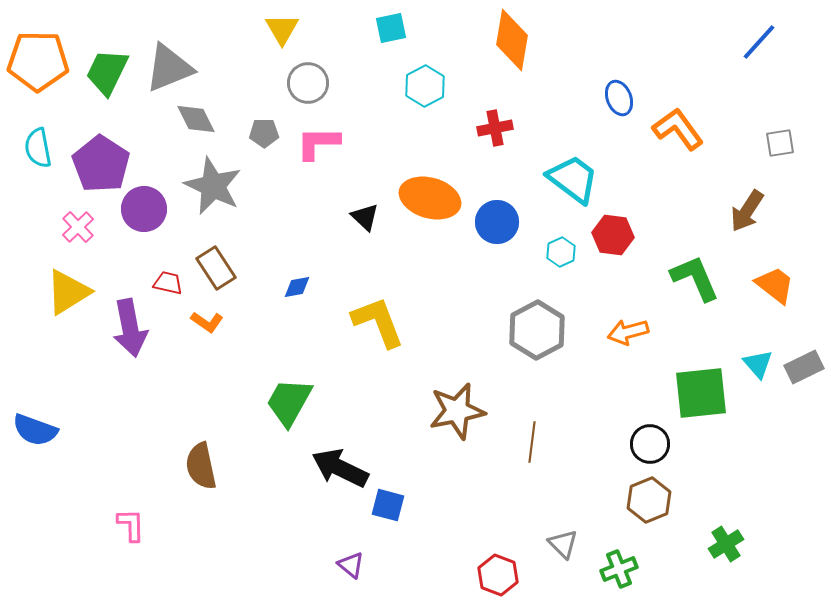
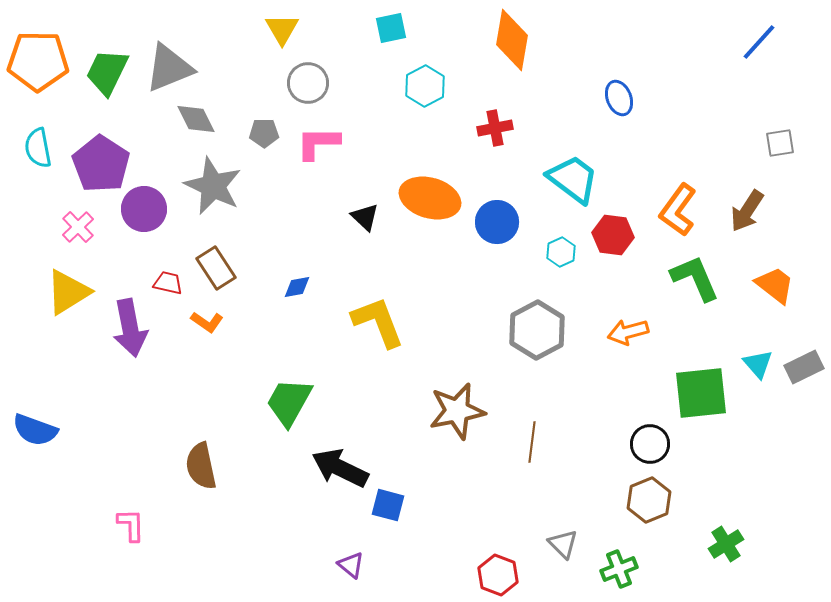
orange L-shape at (678, 129): moved 81 px down; rotated 108 degrees counterclockwise
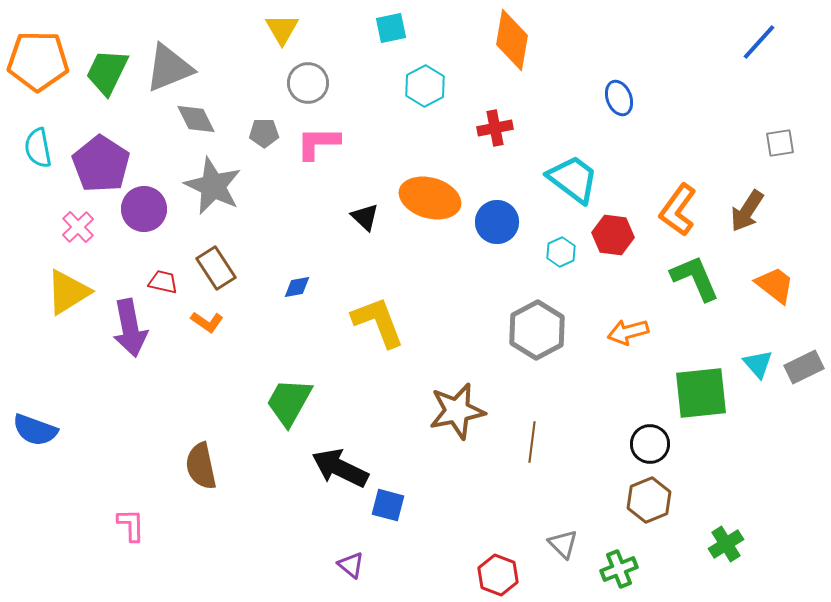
red trapezoid at (168, 283): moved 5 px left, 1 px up
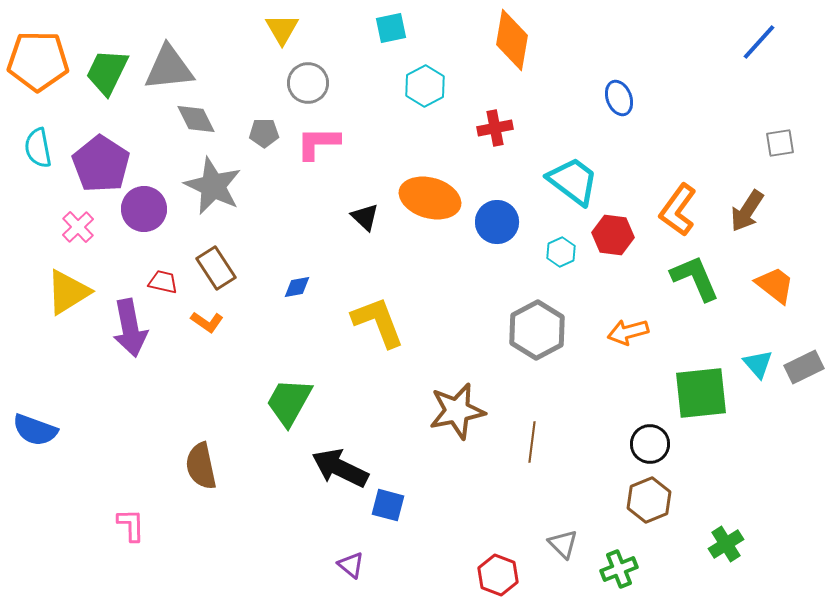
gray triangle at (169, 68): rotated 16 degrees clockwise
cyan trapezoid at (573, 179): moved 2 px down
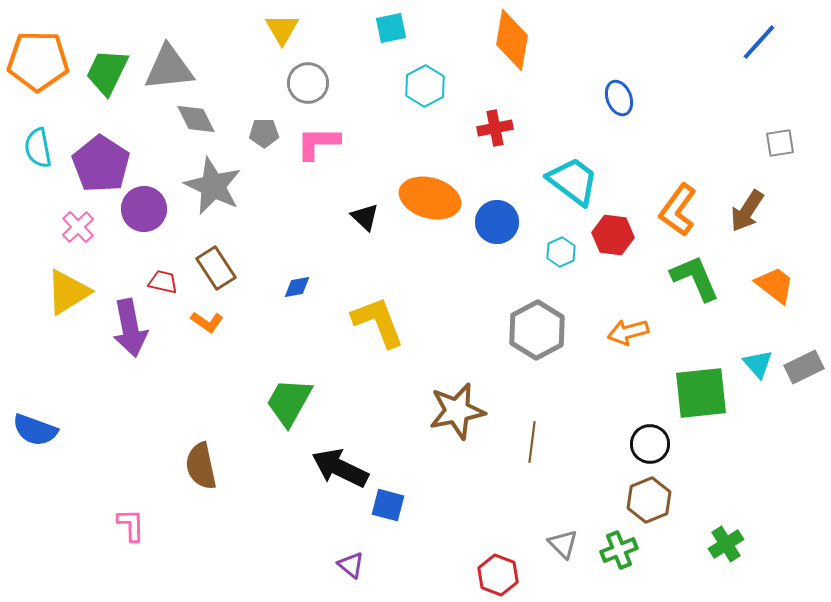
green cross at (619, 569): moved 19 px up
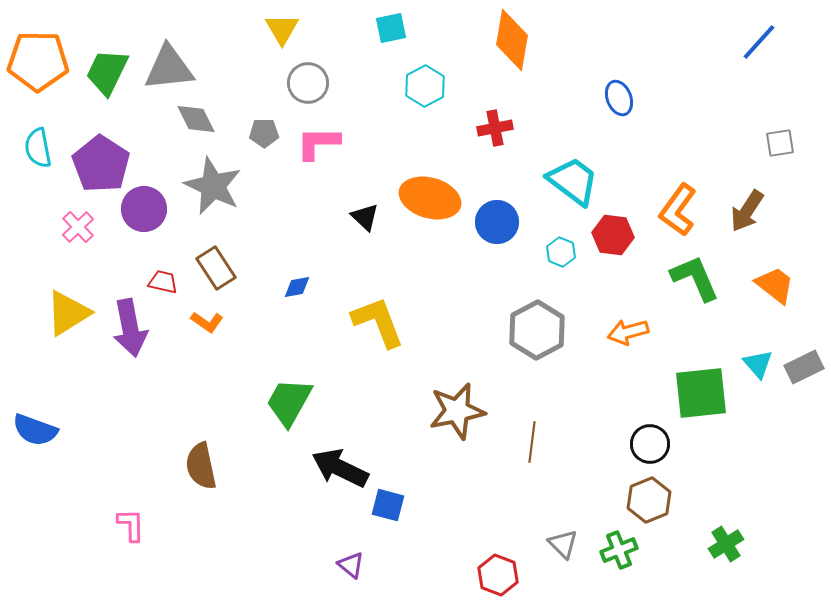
cyan hexagon at (561, 252): rotated 12 degrees counterclockwise
yellow triangle at (68, 292): moved 21 px down
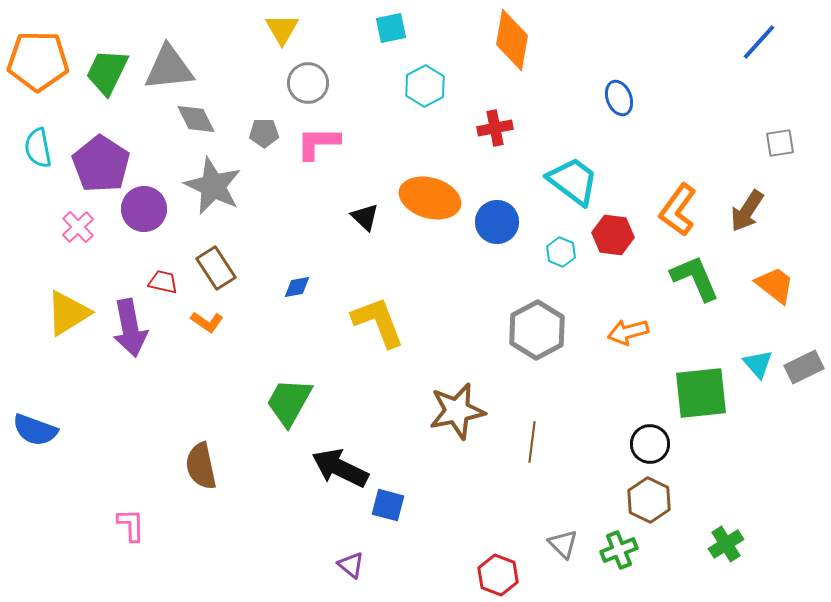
brown hexagon at (649, 500): rotated 12 degrees counterclockwise
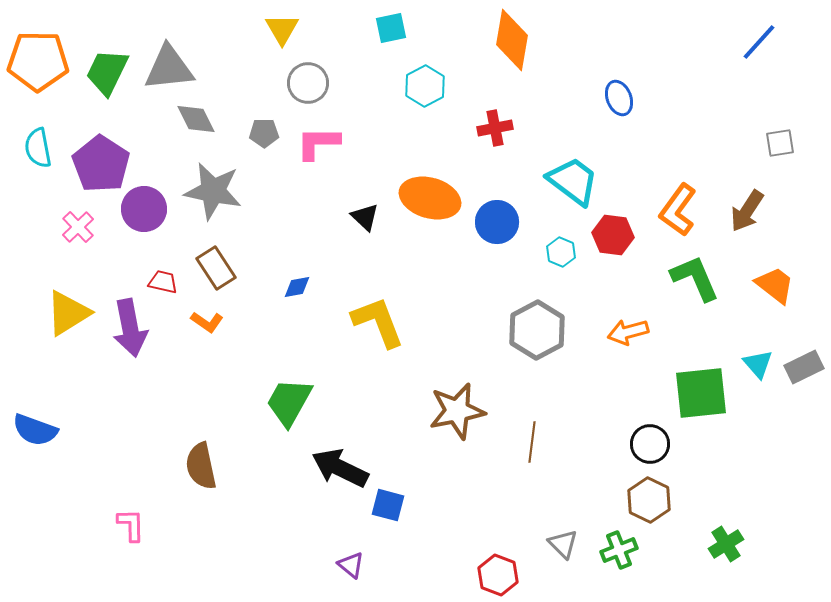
gray star at (213, 186): moved 5 px down; rotated 14 degrees counterclockwise
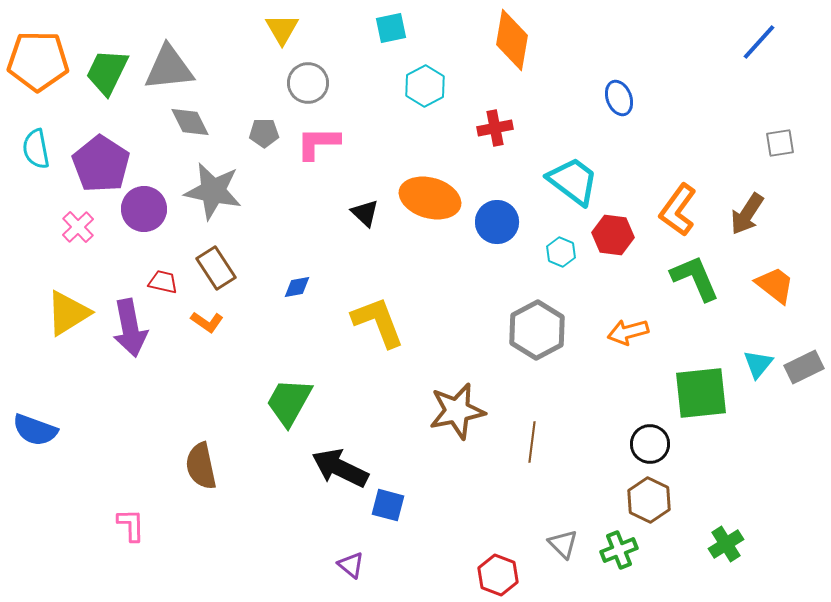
gray diamond at (196, 119): moved 6 px left, 3 px down
cyan semicircle at (38, 148): moved 2 px left, 1 px down
brown arrow at (747, 211): moved 3 px down
black triangle at (365, 217): moved 4 px up
cyan triangle at (758, 364): rotated 20 degrees clockwise
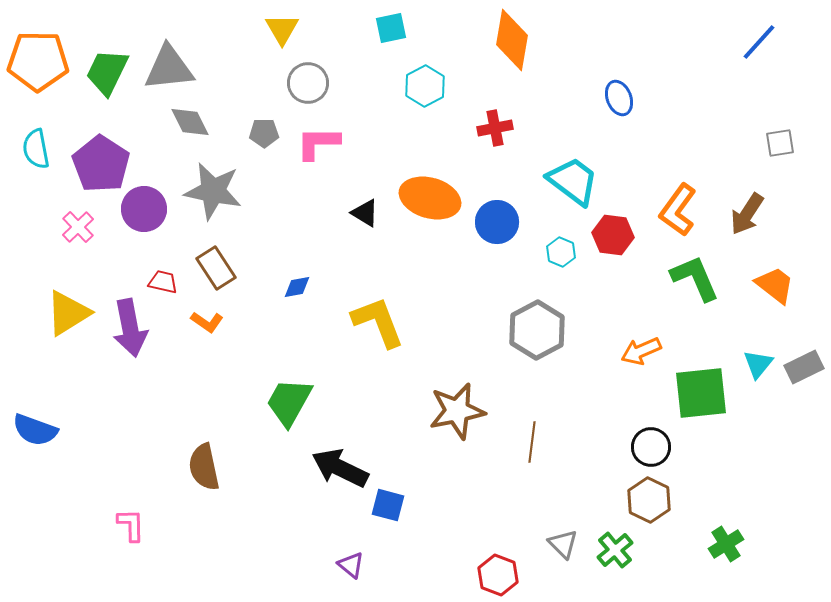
black triangle at (365, 213): rotated 12 degrees counterclockwise
orange arrow at (628, 332): moved 13 px right, 19 px down; rotated 9 degrees counterclockwise
black circle at (650, 444): moved 1 px right, 3 px down
brown semicircle at (201, 466): moved 3 px right, 1 px down
green cross at (619, 550): moved 4 px left; rotated 18 degrees counterclockwise
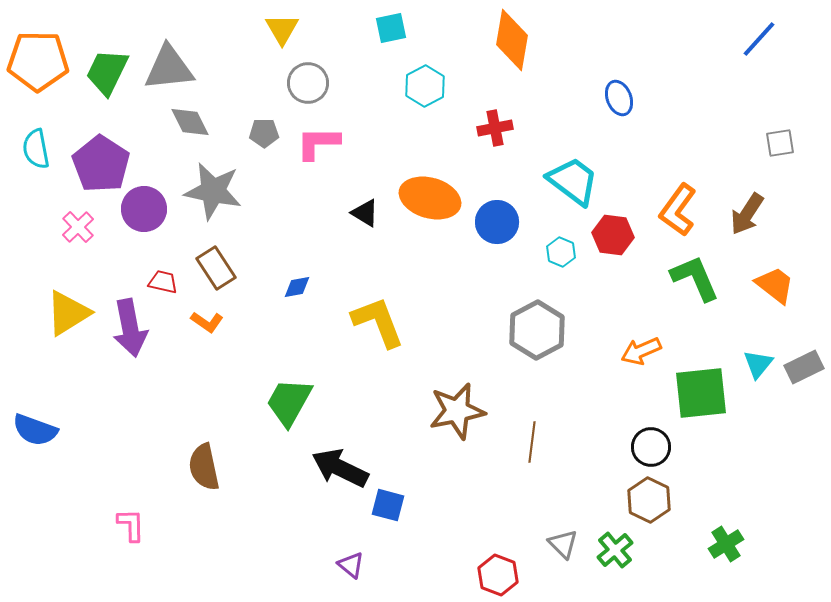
blue line at (759, 42): moved 3 px up
